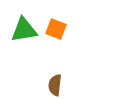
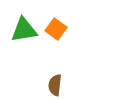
orange square: rotated 15 degrees clockwise
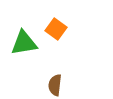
green triangle: moved 13 px down
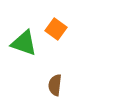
green triangle: rotated 28 degrees clockwise
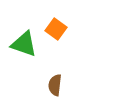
green triangle: moved 1 px down
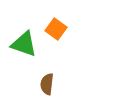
brown semicircle: moved 8 px left, 1 px up
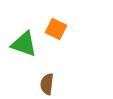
orange square: rotated 10 degrees counterclockwise
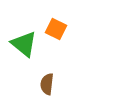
green triangle: rotated 20 degrees clockwise
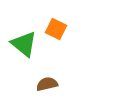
brown semicircle: rotated 70 degrees clockwise
